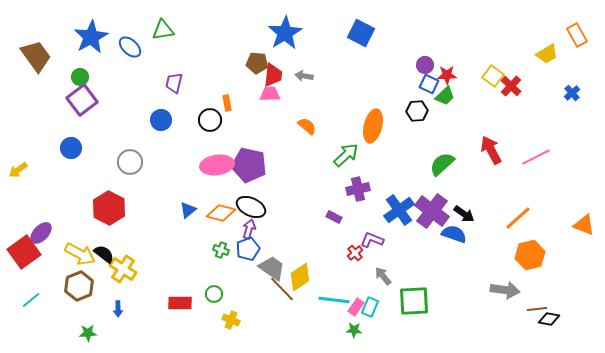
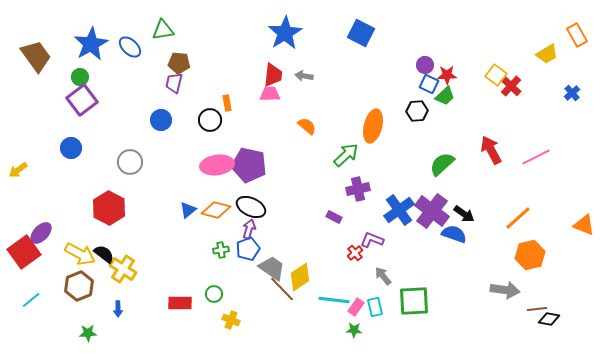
blue star at (91, 37): moved 7 px down
brown pentagon at (257, 63): moved 78 px left
yellow square at (493, 76): moved 3 px right, 1 px up
orange diamond at (221, 213): moved 5 px left, 3 px up
green cross at (221, 250): rotated 28 degrees counterclockwise
cyan rectangle at (370, 307): moved 5 px right; rotated 36 degrees counterclockwise
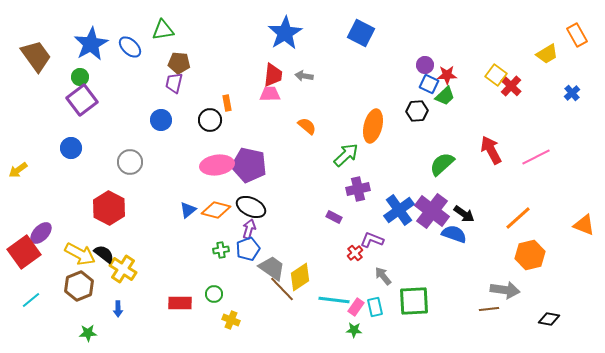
brown line at (537, 309): moved 48 px left
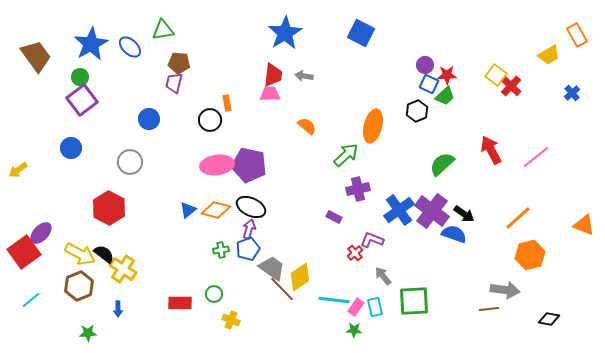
yellow trapezoid at (547, 54): moved 2 px right, 1 px down
black hexagon at (417, 111): rotated 20 degrees counterclockwise
blue circle at (161, 120): moved 12 px left, 1 px up
pink line at (536, 157): rotated 12 degrees counterclockwise
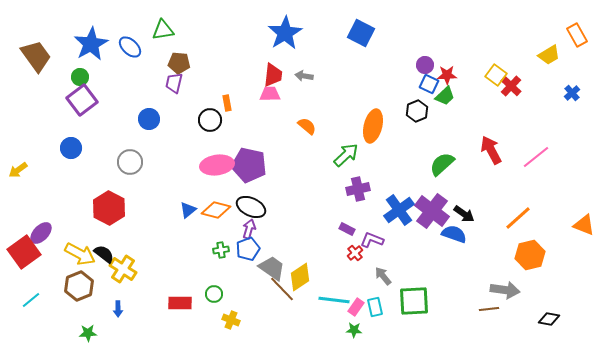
purple rectangle at (334, 217): moved 13 px right, 12 px down
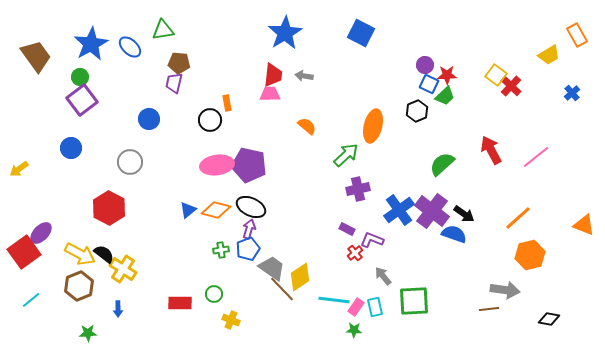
yellow arrow at (18, 170): moved 1 px right, 1 px up
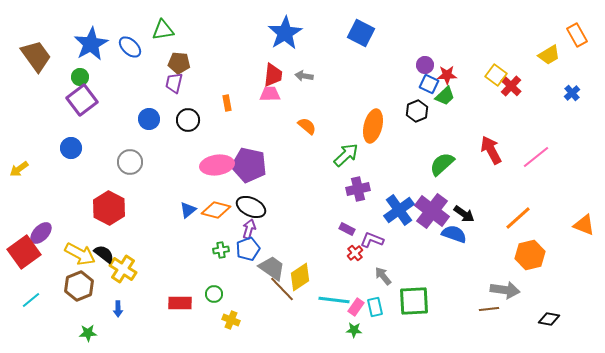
black circle at (210, 120): moved 22 px left
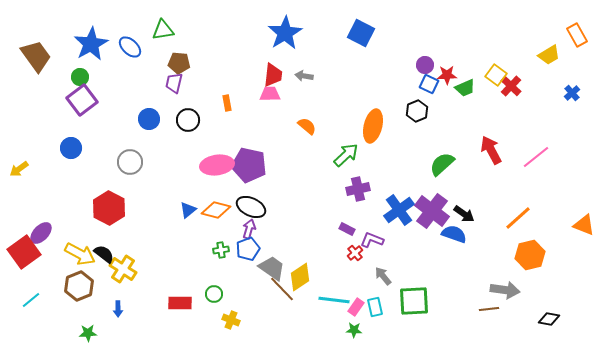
green trapezoid at (445, 96): moved 20 px right, 8 px up; rotated 20 degrees clockwise
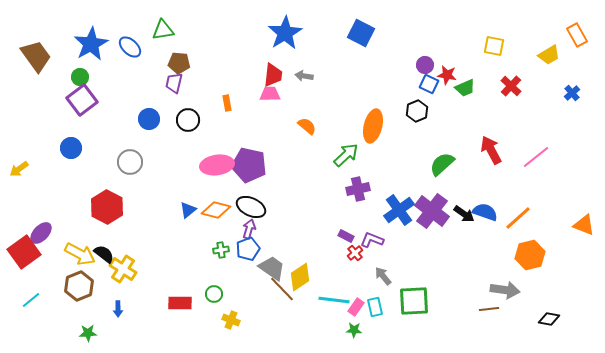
red star at (447, 75): rotated 12 degrees clockwise
yellow square at (496, 75): moved 2 px left, 29 px up; rotated 25 degrees counterclockwise
red hexagon at (109, 208): moved 2 px left, 1 px up
purple rectangle at (347, 229): moved 1 px left, 7 px down
blue semicircle at (454, 234): moved 31 px right, 22 px up
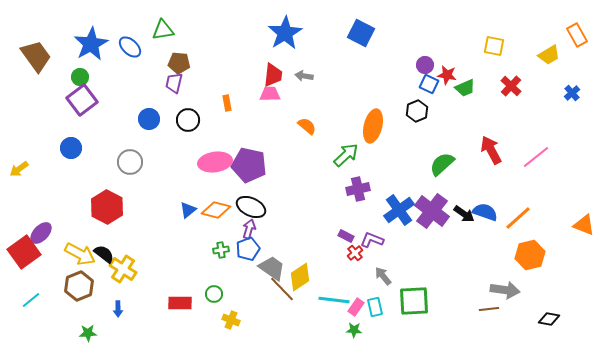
pink ellipse at (217, 165): moved 2 px left, 3 px up
